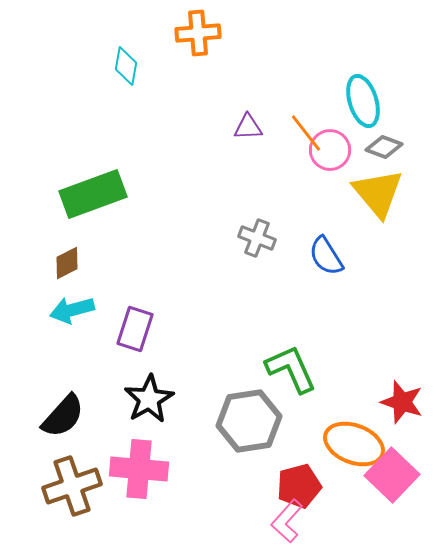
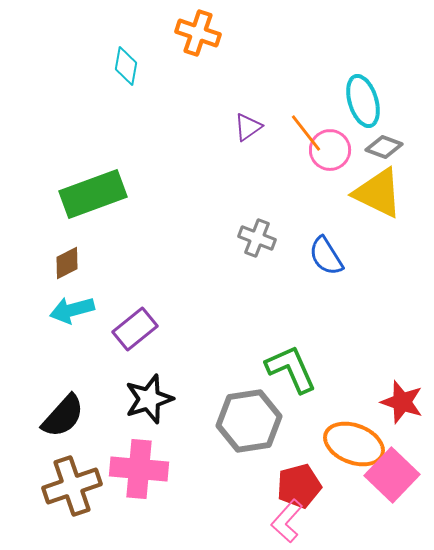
orange cross: rotated 24 degrees clockwise
purple triangle: rotated 32 degrees counterclockwise
yellow triangle: rotated 24 degrees counterclockwise
purple rectangle: rotated 33 degrees clockwise
black star: rotated 12 degrees clockwise
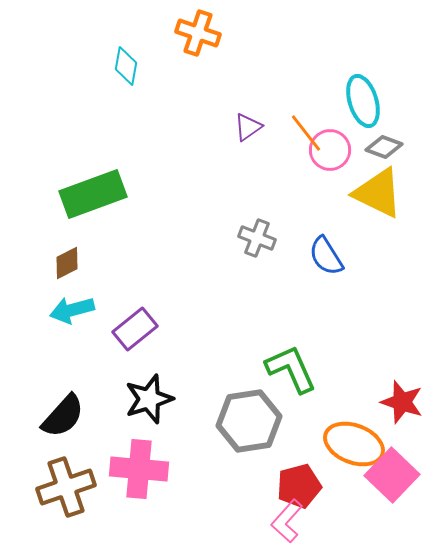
brown cross: moved 6 px left, 1 px down
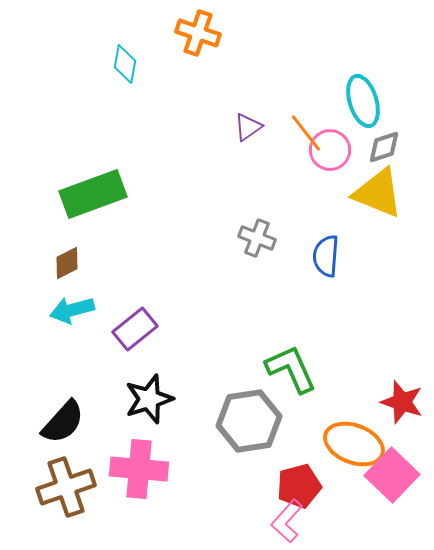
cyan diamond: moved 1 px left, 2 px up
gray diamond: rotated 39 degrees counterclockwise
yellow triangle: rotated 4 degrees counterclockwise
blue semicircle: rotated 36 degrees clockwise
black semicircle: moved 6 px down
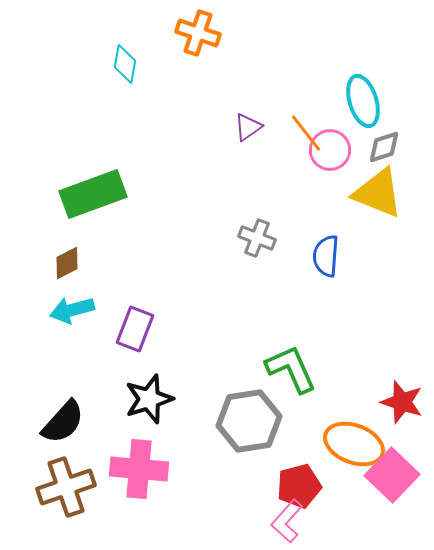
purple rectangle: rotated 30 degrees counterclockwise
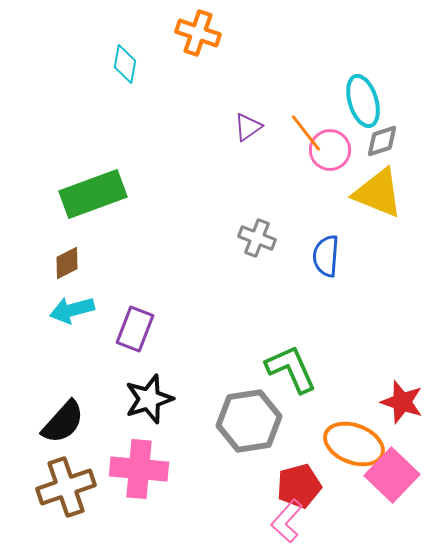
gray diamond: moved 2 px left, 6 px up
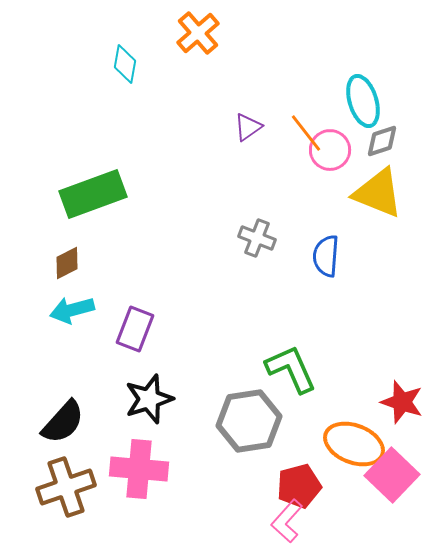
orange cross: rotated 30 degrees clockwise
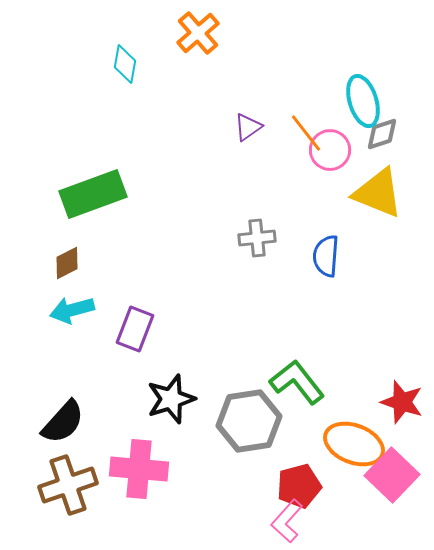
gray diamond: moved 7 px up
gray cross: rotated 27 degrees counterclockwise
green L-shape: moved 6 px right, 13 px down; rotated 14 degrees counterclockwise
black star: moved 22 px right
brown cross: moved 2 px right, 2 px up
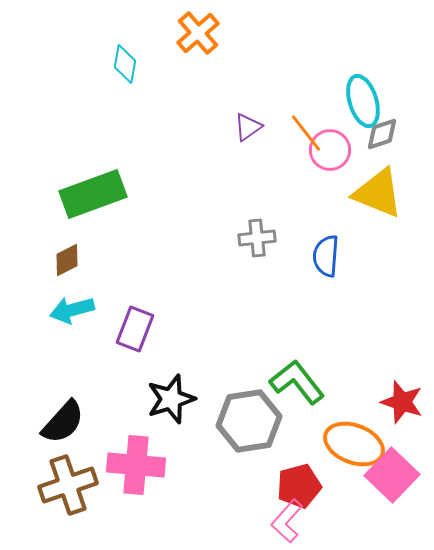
brown diamond: moved 3 px up
pink cross: moved 3 px left, 4 px up
